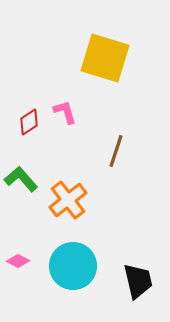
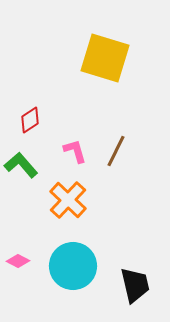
pink L-shape: moved 10 px right, 39 px down
red diamond: moved 1 px right, 2 px up
brown line: rotated 8 degrees clockwise
green L-shape: moved 14 px up
orange cross: rotated 9 degrees counterclockwise
black trapezoid: moved 3 px left, 4 px down
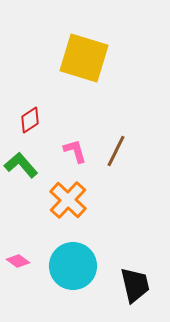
yellow square: moved 21 px left
pink diamond: rotated 10 degrees clockwise
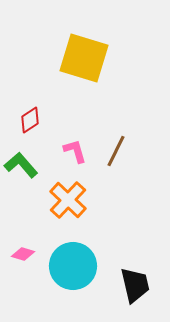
pink diamond: moved 5 px right, 7 px up; rotated 20 degrees counterclockwise
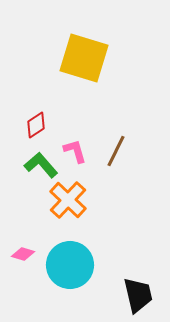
red diamond: moved 6 px right, 5 px down
green L-shape: moved 20 px right
cyan circle: moved 3 px left, 1 px up
black trapezoid: moved 3 px right, 10 px down
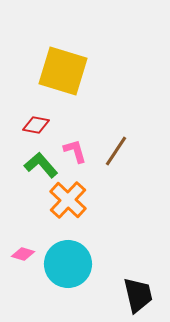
yellow square: moved 21 px left, 13 px down
red diamond: rotated 44 degrees clockwise
brown line: rotated 8 degrees clockwise
cyan circle: moved 2 px left, 1 px up
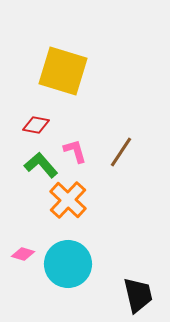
brown line: moved 5 px right, 1 px down
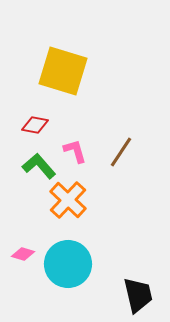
red diamond: moved 1 px left
green L-shape: moved 2 px left, 1 px down
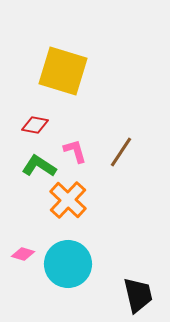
green L-shape: rotated 16 degrees counterclockwise
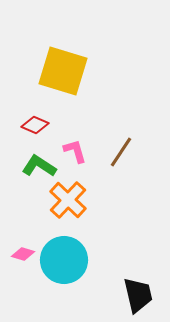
red diamond: rotated 12 degrees clockwise
cyan circle: moved 4 px left, 4 px up
